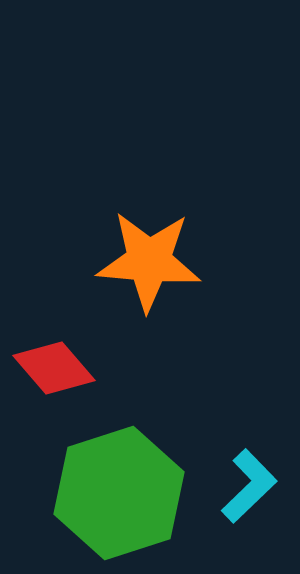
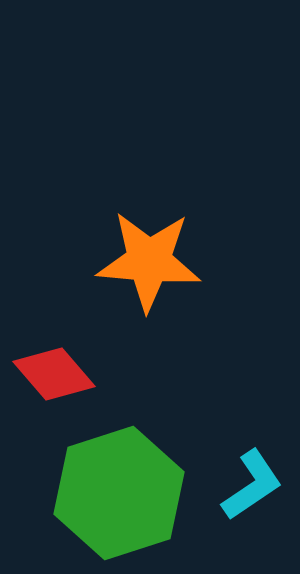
red diamond: moved 6 px down
cyan L-shape: moved 3 px right, 1 px up; rotated 10 degrees clockwise
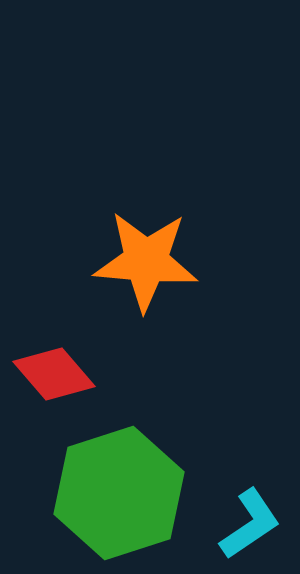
orange star: moved 3 px left
cyan L-shape: moved 2 px left, 39 px down
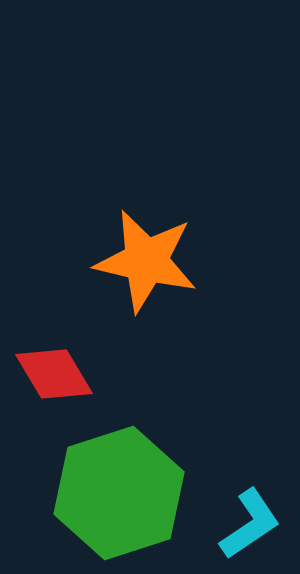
orange star: rotated 8 degrees clockwise
red diamond: rotated 10 degrees clockwise
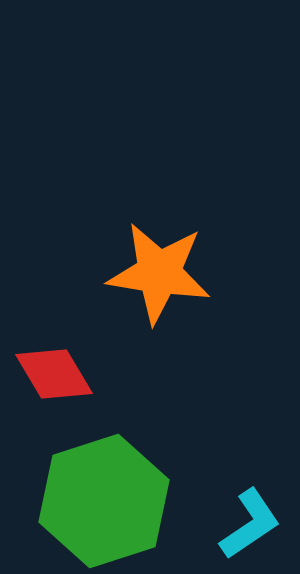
orange star: moved 13 px right, 12 px down; rotated 4 degrees counterclockwise
green hexagon: moved 15 px left, 8 px down
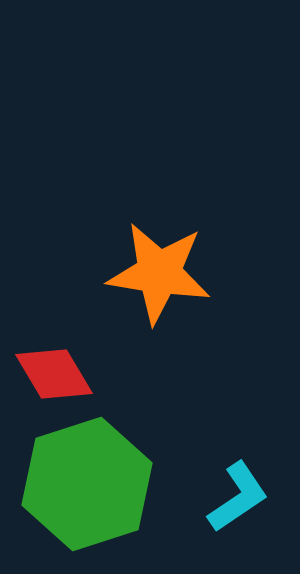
green hexagon: moved 17 px left, 17 px up
cyan L-shape: moved 12 px left, 27 px up
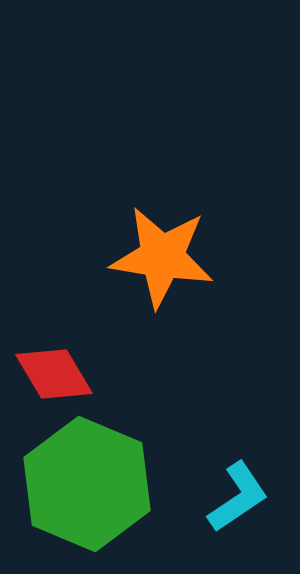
orange star: moved 3 px right, 16 px up
green hexagon: rotated 19 degrees counterclockwise
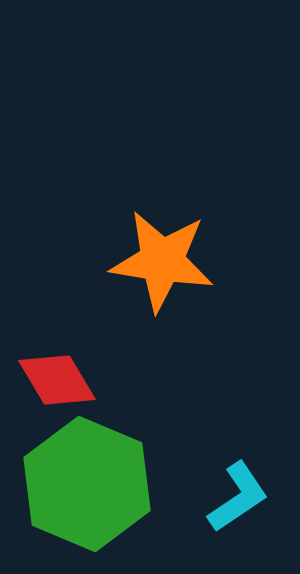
orange star: moved 4 px down
red diamond: moved 3 px right, 6 px down
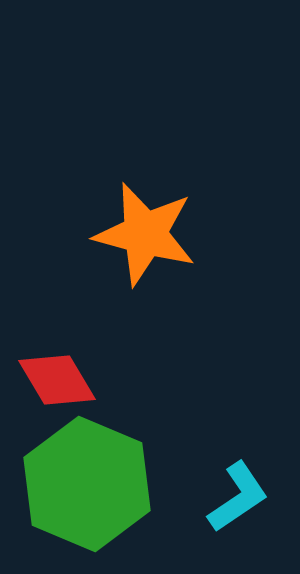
orange star: moved 17 px left, 27 px up; rotated 6 degrees clockwise
